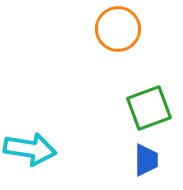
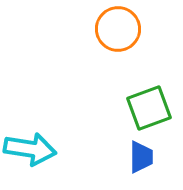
blue trapezoid: moved 5 px left, 3 px up
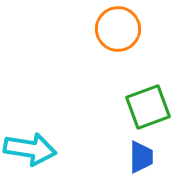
green square: moved 1 px left, 1 px up
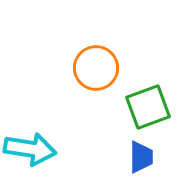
orange circle: moved 22 px left, 39 px down
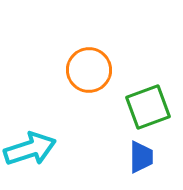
orange circle: moved 7 px left, 2 px down
cyan arrow: rotated 27 degrees counterclockwise
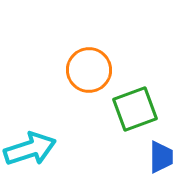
green square: moved 13 px left, 2 px down
blue trapezoid: moved 20 px right
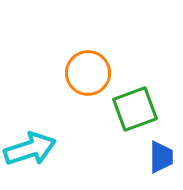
orange circle: moved 1 px left, 3 px down
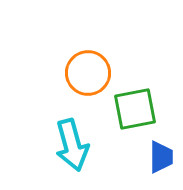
green square: rotated 9 degrees clockwise
cyan arrow: moved 42 px right, 4 px up; rotated 93 degrees clockwise
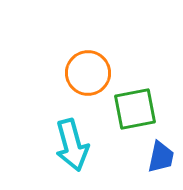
blue trapezoid: rotated 12 degrees clockwise
